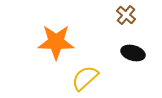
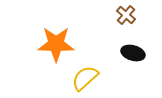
orange star: moved 2 px down
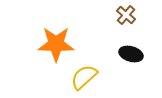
black ellipse: moved 2 px left, 1 px down
yellow semicircle: moved 1 px left, 1 px up
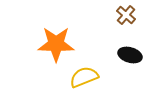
black ellipse: moved 1 px left, 1 px down
yellow semicircle: rotated 20 degrees clockwise
